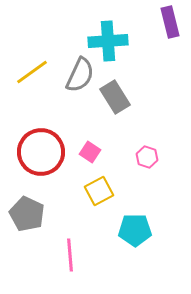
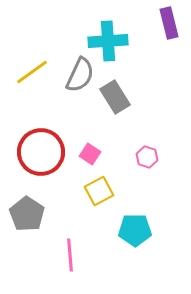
purple rectangle: moved 1 px left, 1 px down
pink square: moved 2 px down
gray pentagon: rotated 8 degrees clockwise
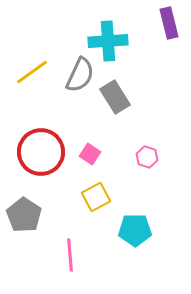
yellow square: moved 3 px left, 6 px down
gray pentagon: moved 3 px left, 1 px down
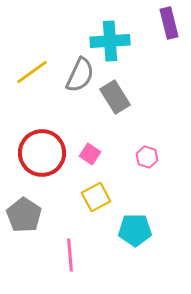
cyan cross: moved 2 px right
red circle: moved 1 px right, 1 px down
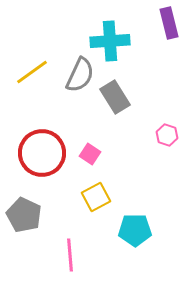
pink hexagon: moved 20 px right, 22 px up
gray pentagon: rotated 8 degrees counterclockwise
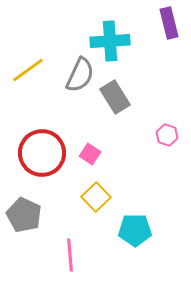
yellow line: moved 4 px left, 2 px up
yellow square: rotated 16 degrees counterclockwise
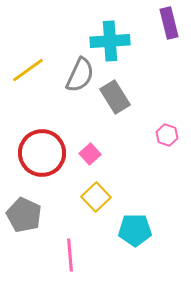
pink square: rotated 15 degrees clockwise
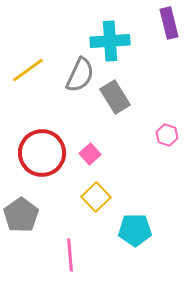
gray pentagon: moved 3 px left; rotated 12 degrees clockwise
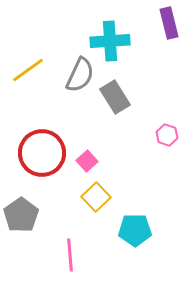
pink square: moved 3 px left, 7 px down
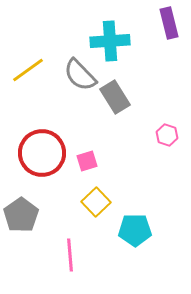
gray semicircle: rotated 111 degrees clockwise
pink square: rotated 25 degrees clockwise
yellow square: moved 5 px down
